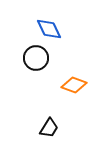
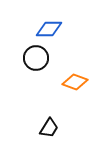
blue diamond: rotated 64 degrees counterclockwise
orange diamond: moved 1 px right, 3 px up
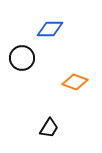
blue diamond: moved 1 px right
black circle: moved 14 px left
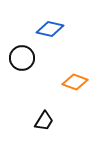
blue diamond: rotated 12 degrees clockwise
black trapezoid: moved 5 px left, 7 px up
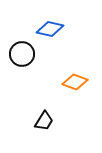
black circle: moved 4 px up
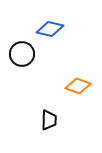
orange diamond: moved 3 px right, 4 px down
black trapezoid: moved 5 px right, 1 px up; rotated 30 degrees counterclockwise
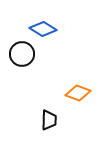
blue diamond: moved 7 px left; rotated 20 degrees clockwise
orange diamond: moved 7 px down
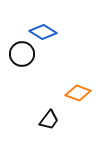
blue diamond: moved 3 px down
black trapezoid: rotated 35 degrees clockwise
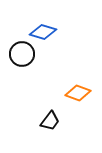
blue diamond: rotated 16 degrees counterclockwise
black trapezoid: moved 1 px right, 1 px down
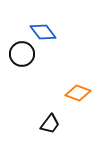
blue diamond: rotated 36 degrees clockwise
black trapezoid: moved 3 px down
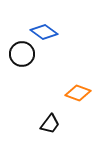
blue diamond: moved 1 px right; rotated 16 degrees counterclockwise
